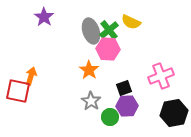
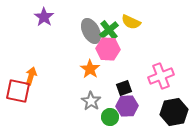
gray ellipse: rotated 10 degrees counterclockwise
orange star: moved 1 px right, 1 px up
black hexagon: moved 1 px up
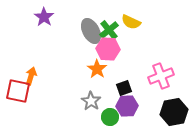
orange star: moved 7 px right
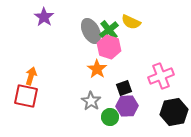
pink hexagon: moved 1 px right, 2 px up; rotated 15 degrees clockwise
red square: moved 8 px right, 5 px down
